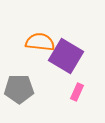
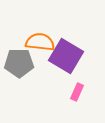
gray pentagon: moved 26 px up
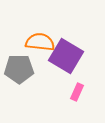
gray pentagon: moved 6 px down
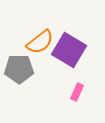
orange semicircle: rotated 136 degrees clockwise
purple square: moved 3 px right, 6 px up
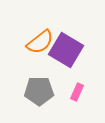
purple square: moved 3 px left
gray pentagon: moved 20 px right, 22 px down
